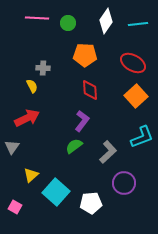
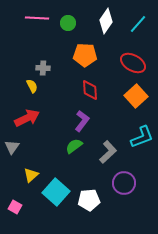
cyan line: rotated 42 degrees counterclockwise
white pentagon: moved 2 px left, 3 px up
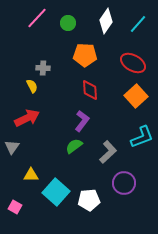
pink line: rotated 50 degrees counterclockwise
yellow triangle: rotated 42 degrees clockwise
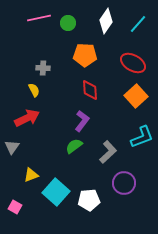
pink line: moved 2 px right; rotated 35 degrees clockwise
yellow semicircle: moved 2 px right, 4 px down
yellow triangle: rotated 21 degrees counterclockwise
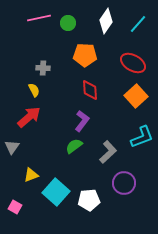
red arrow: moved 2 px right, 1 px up; rotated 15 degrees counterclockwise
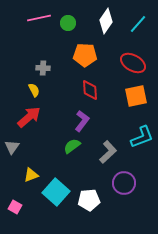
orange square: rotated 30 degrees clockwise
green semicircle: moved 2 px left
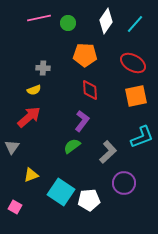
cyan line: moved 3 px left
yellow semicircle: rotated 96 degrees clockwise
cyan square: moved 5 px right; rotated 8 degrees counterclockwise
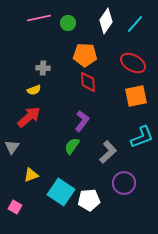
red diamond: moved 2 px left, 8 px up
green semicircle: rotated 18 degrees counterclockwise
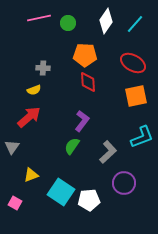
pink square: moved 4 px up
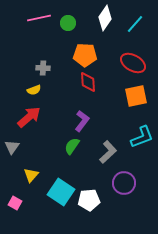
white diamond: moved 1 px left, 3 px up
yellow triangle: rotated 28 degrees counterclockwise
